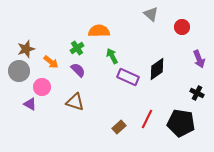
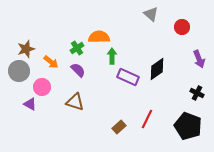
orange semicircle: moved 6 px down
green arrow: rotated 28 degrees clockwise
black pentagon: moved 7 px right, 3 px down; rotated 12 degrees clockwise
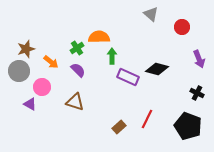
black diamond: rotated 50 degrees clockwise
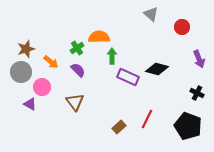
gray circle: moved 2 px right, 1 px down
brown triangle: rotated 36 degrees clockwise
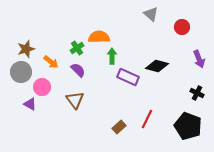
black diamond: moved 3 px up
brown triangle: moved 2 px up
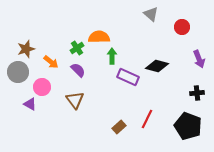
gray circle: moved 3 px left
black cross: rotated 32 degrees counterclockwise
